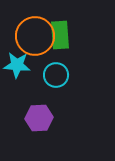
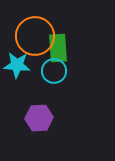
green rectangle: moved 2 px left, 13 px down
cyan circle: moved 2 px left, 4 px up
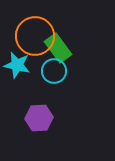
green rectangle: rotated 32 degrees counterclockwise
cyan star: rotated 8 degrees clockwise
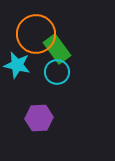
orange circle: moved 1 px right, 2 px up
green rectangle: moved 1 px left, 1 px down
cyan circle: moved 3 px right, 1 px down
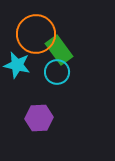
green rectangle: moved 2 px right, 1 px down
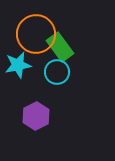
green rectangle: moved 1 px right, 3 px up
cyan star: moved 1 px right; rotated 24 degrees counterclockwise
purple hexagon: moved 3 px left, 2 px up; rotated 24 degrees counterclockwise
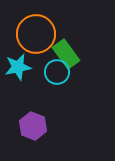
green rectangle: moved 6 px right, 7 px down
cyan star: moved 2 px down
purple hexagon: moved 3 px left, 10 px down; rotated 12 degrees counterclockwise
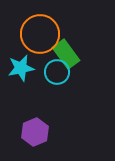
orange circle: moved 4 px right
cyan star: moved 3 px right, 1 px down
purple hexagon: moved 2 px right, 6 px down; rotated 16 degrees clockwise
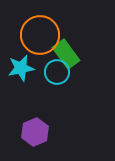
orange circle: moved 1 px down
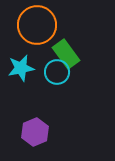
orange circle: moved 3 px left, 10 px up
